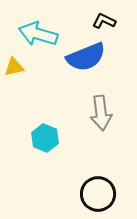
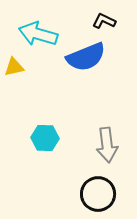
gray arrow: moved 6 px right, 32 px down
cyan hexagon: rotated 20 degrees counterclockwise
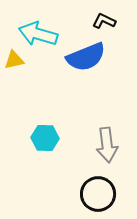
yellow triangle: moved 7 px up
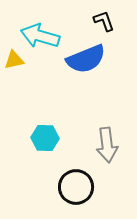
black L-shape: rotated 45 degrees clockwise
cyan arrow: moved 2 px right, 2 px down
blue semicircle: moved 2 px down
black circle: moved 22 px left, 7 px up
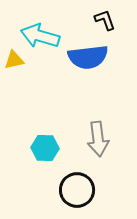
black L-shape: moved 1 px right, 1 px up
blue semicircle: moved 2 px right, 2 px up; rotated 15 degrees clockwise
cyan hexagon: moved 10 px down
gray arrow: moved 9 px left, 6 px up
black circle: moved 1 px right, 3 px down
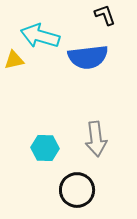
black L-shape: moved 5 px up
gray arrow: moved 2 px left
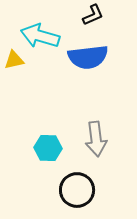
black L-shape: moved 12 px left; rotated 85 degrees clockwise
cyan hexagon: moved 3 px right
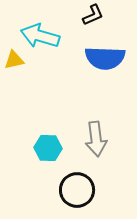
blue semicircle: moved 17 px right, 1 px down; rotated 9 degrees clockwise
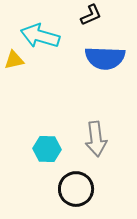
black L-shape: moved 2 px left
cyan hexagon: moved 1 px left, 1 px down
black circle: moved 1 px left, 1 px up
